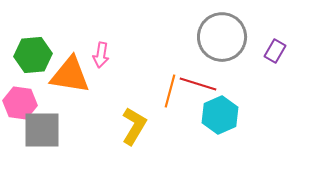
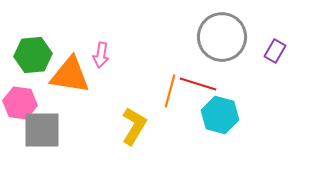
cyan hexagon: rotated 21 degrees counterclockwise
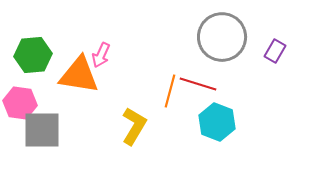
pink arrow: rotated 15 degrees clockwise
orange triangle: moved 9 px right
cyan hexagon: moved 3 px left, 7 px down; rotated 6 degrees clockwise
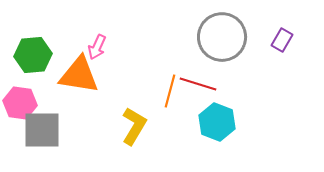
purple rectangle: moved 7 px right, 11 px up
pink arrow: moved 4 px left, 8 px up
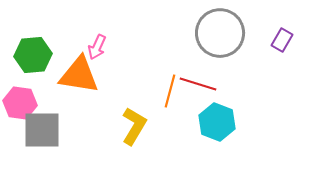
gray circle: moved 2 px left, 4 px up
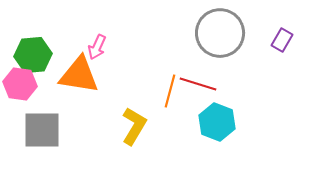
pink hexagon: moved 19 px up
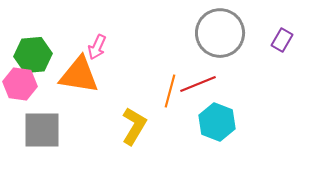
red line: rotated 39 degrees counterclockwise
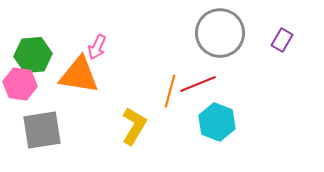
gray square: rotated 9 degrees counterclockwise
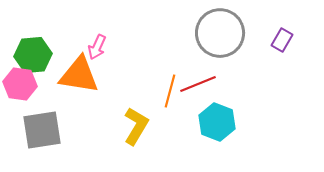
yellow L-shape: moved 2 px right
